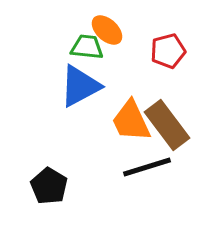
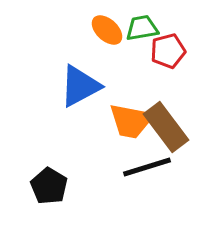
green trapezoid: moved 55 px right, 19 px up; rotated 16 degrees counterclockwise
orange trapezoid: rotated 54 degrees counterclockwise
brown rectangle: moved 1 px left, 2 px down
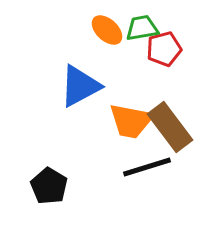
red pentagon: moved 4 px left, 2 px up
brown rectangle: moved 4 px right
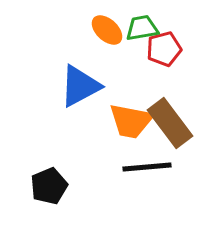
brown rectangle: moved 4 px up
black line: rotated 12 degrees clockwise
black pentagon: rotated 18 degrees clockwise
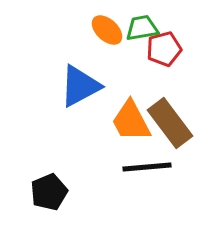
orange trapezoid: rotated 51 degrees clockwise
black pentagon: moved 6 px down
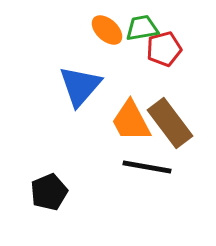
blue triangle: rotated 21 degrees counterclockwise
black line: rotated 15 degrees clockwise
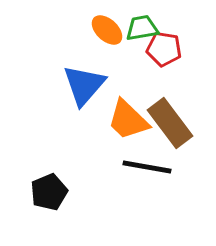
red pentagon: rotated 24 degrees clockwise
blue triangle: moved 4 px right, 1 px up
orange trapezoid: moved 3 px left, 1 px up; rotated 18 degrees counterclockwise
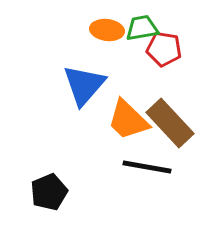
orange ellipse: rotated 36 degrees counterclockwise
brown rectangle: rotated 6 degrees counterclockwise
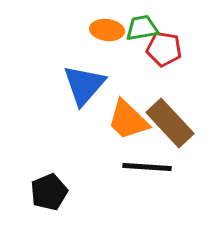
black line: rotated 6 degrees counterclockwise
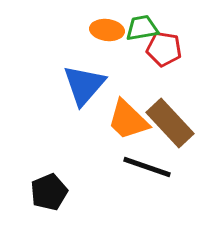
black line: rotated 15 degrees clockwise
